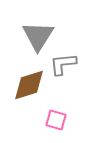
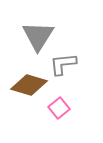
brown diamond: rotated 33 degrees clockwise
pink square: moved 3 px right, 12 px up; rotated 35 degrees clockwise
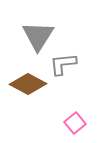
brown diamond: moved 1 px left, 1 px up; rotated 12 degrees clockwise
pink square: moved 16 px right, 15 px down
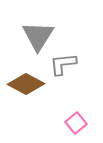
brown diamond: moved 2 px left
pink square: moved 1 px right
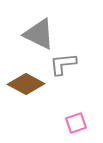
gray triangle: moved 1 px right, 2 px up; rotated 36 degrees counterclockwise
pink square: rotated 20 degrees clockwise
